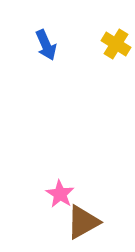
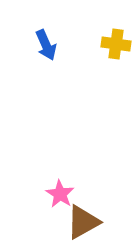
yellow cross: rotated 24 degrees counterclockwise
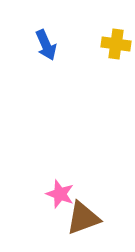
pink star: rotated 12 degrees counterclockwise
brown triangle: moved 4 px up; rotated 9 degrees clockwise
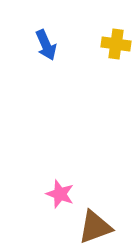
brown triangle: moved 12 px right, 9 px down
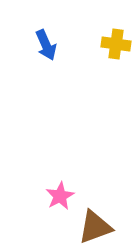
pink star: moved 2 px down; rotated 24 degrees clockwise
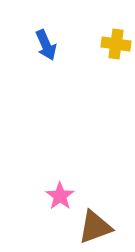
pink star: rotated 8 degrees counterclockwise
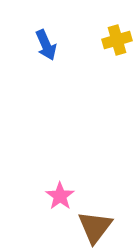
yellow cross: moved 1 px right, 4 px up; rotated 24 degrees counterclockwise
brown triangle: rotated 33 degrees counterclockwise
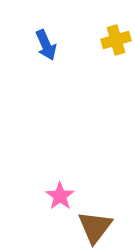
yellow cross: moved 1 px left
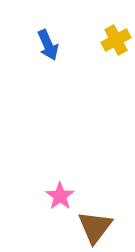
yellow cross: rotated 12 degrees counterclockwise
blue arrow: moved 2 px right
